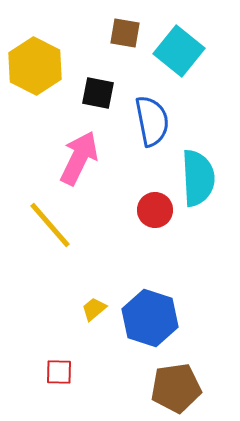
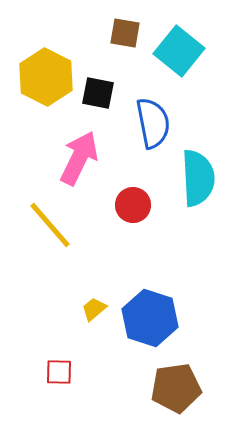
yellow hexagon: moved 11 px right, 11 px down
blue semicircle: moved 1 px right, 2 px down
red circle: moved 22 px left, 5 px up
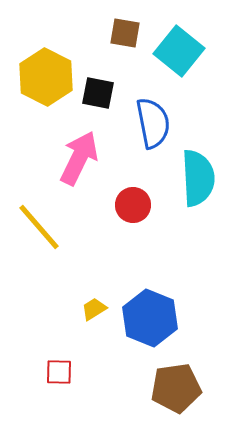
yellow line: moved 11 px left, 2 px down
yellow trapezoid: rotated 8 degrees clockwise
blue hexagon: rotated 4 degrees clockwise
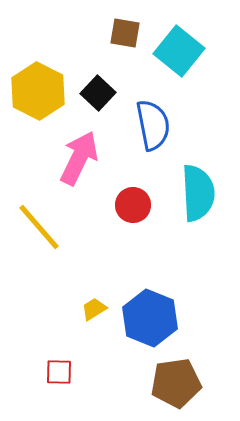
yellow hexagon: moved 8 px left, 14 px down
black square: rotated 32 degrees clockwise
blue semicircle: moved 2 px down
cyan semicircle: moved 15 px down
brown pentagon: moved 5 px up
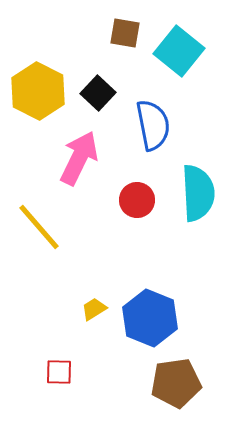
red circle: moved 4 px right, 5 px up
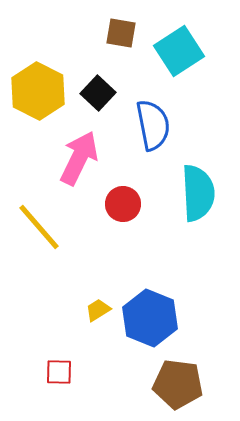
brown square: moved 4 px left
cyan square: rotated 18 degrees clockwise
red circle: moved 14 px left, 4 px down
yellow trapezoid: moved 4 px right, 1 px down
brown pentagon: moved 2 px right, 1 px down; rotated 15 degrees clockwise
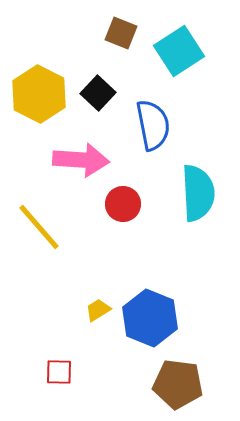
brown square: rotated 12 degrees clockwise
yellow hexagon: moved 1 px right, 3 px down
pink arrow: moved 2 px right, 2 px down; rotated 68 degrees clockwise
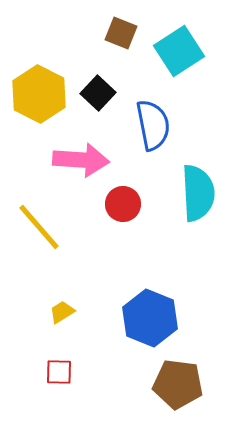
yellow trapezoid: moved 36 px left, 2 px down
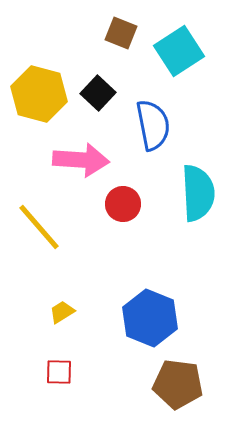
yellow hexagon: rotated 12 degrees counterclockwise
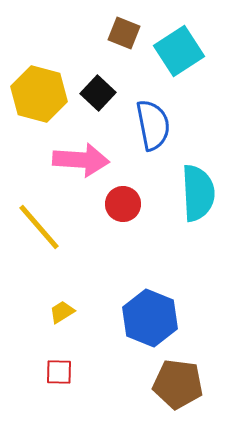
brown square: moved 3 px right
